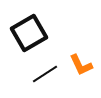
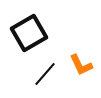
black line: rotated 16 degrees counterclockwise
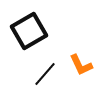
black square: moved 2 px up
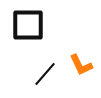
black square: moved 1 px left, 6 px up; rotated 30 degrees clockwise
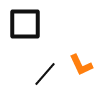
black square: moved 3 px left, 1 px up
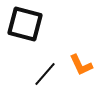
black square: rotated 15 degrees clockwise
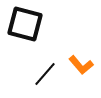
orange L-shape: rotated 15 degrees counterclockwise
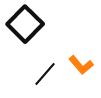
black square: rotated 30 degrees clockwise
